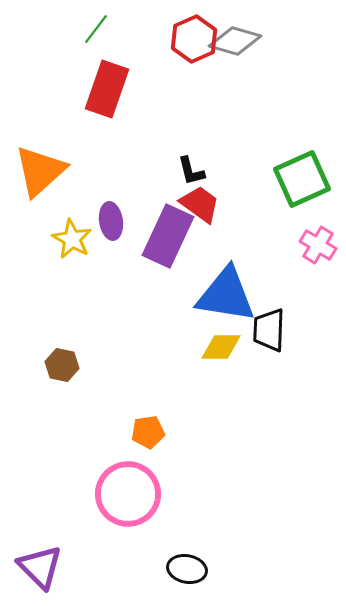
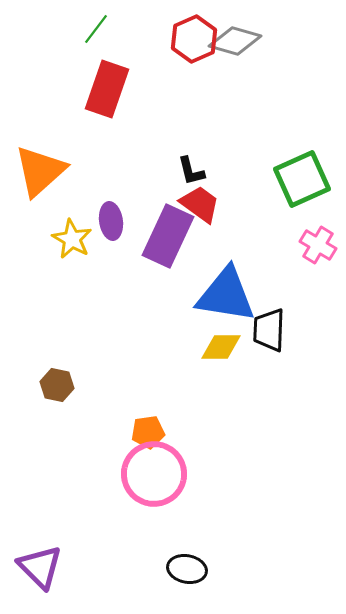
brown hexagon: moved 5 px left, 20 px down
pink circle: moved 26 px right, 20 px up
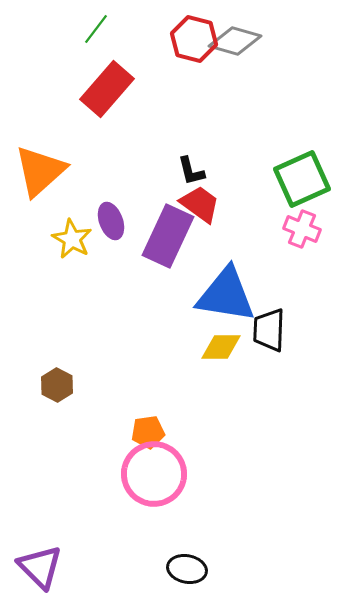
red hexagon: rotated 21 degrees counterclockwise
red rectangle: rotated 22 degrees clockwise
purple ellipse: rotated 12 degrees counterclockwise
pink cross: moved 16 px left, 16 px up; rotated 9 degrees counterclockwise
brown hexagon: rotated 16 degrees clockwise
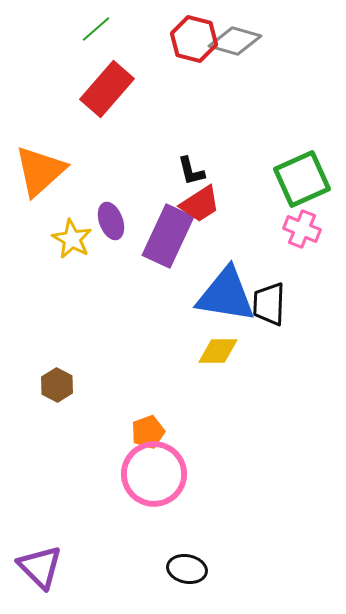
green line: rotated 12 degrees clockwise
red trapezoid: rotated 111 degrees clockwise
black trapezoid: moved 26 px up
yellow diamond: moved 3 px left, 4 px down
orange pentagon: rotated 12 degrees counterclockwise
